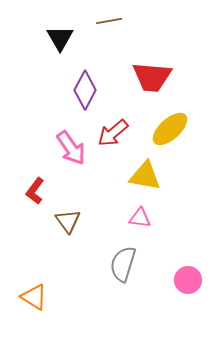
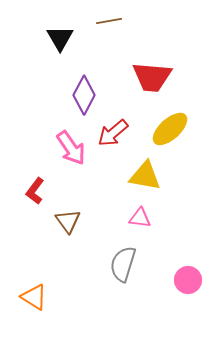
purple diamond: moved 1 px left, 5 px down
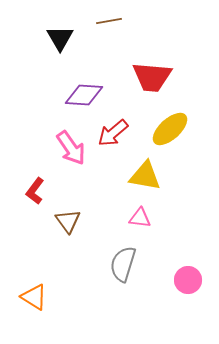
purple diamond: rotated 66 degrees clockwise
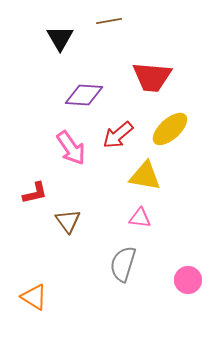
red arrow: moved 5 px right, 2 px down
red L-shape: moved 2 px down; rotated 140 degrees counterclockwise
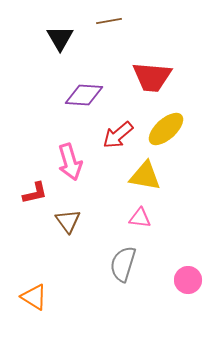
yellow ellipse: moved 4 px left
pink arrow: moved 1 px left, 14 px down; rotated 18 degrees clockwise
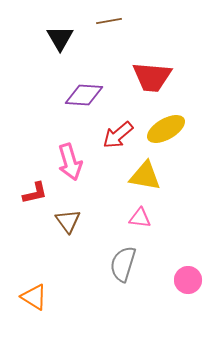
yellow ellipse: rotated 12 degrees clockwise
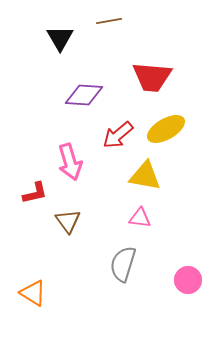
orange triangle: moved 1 px left, 4 px up
